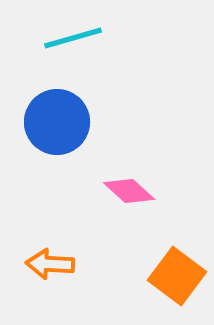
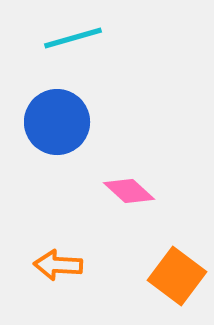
orange arrow: moved 8 px right, 1 px down
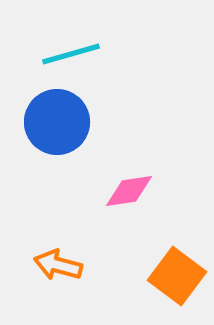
cyan line: moved 2 px left, 16 px down
pink diamond: rotated 51 degrees counterclockwise
orange arrow: rotated 12 degrees clockwise
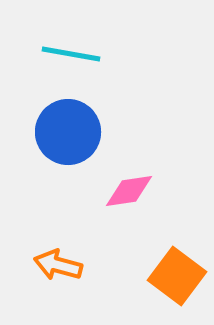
cyan line: rotated 26 degrees clockwise
blue circle: moved 11 px right, 10 px down
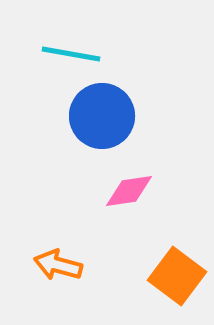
blue circle: moved 34 px right, 16 px up
